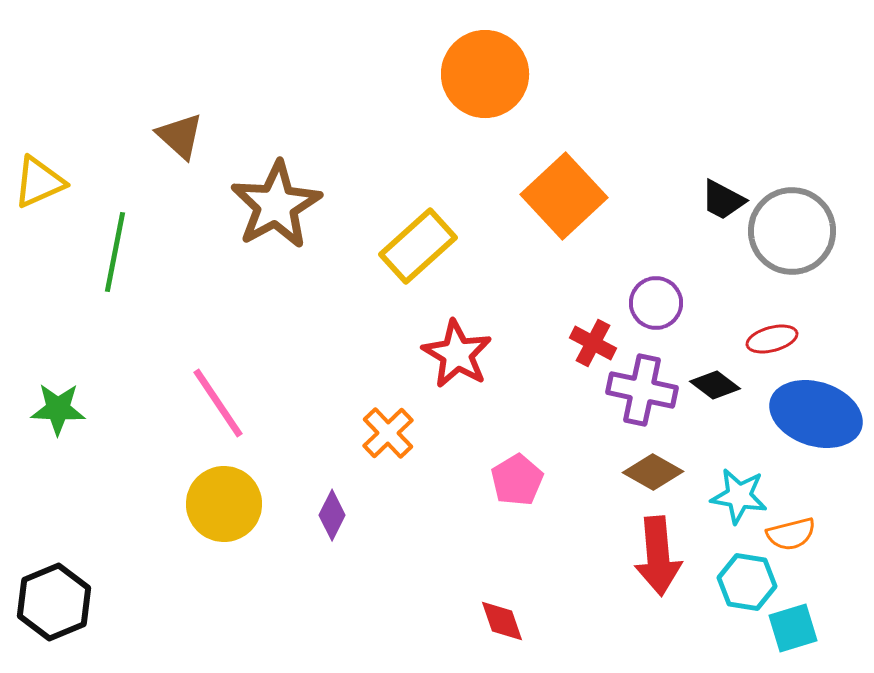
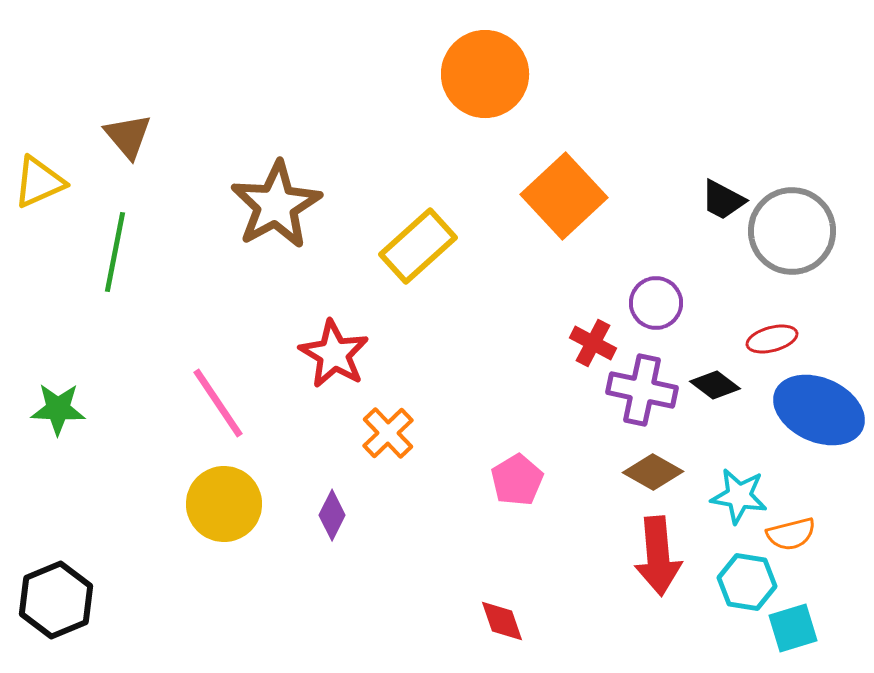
brown triangle: moved 52 px left; rotated 8 degrees clockwise
red star: moved 123 px left
blue ellipse: moved 3 px right, 4 px up; rotated 6 degrees clockwise
black hexagon: moved 2 px right, 2 px up
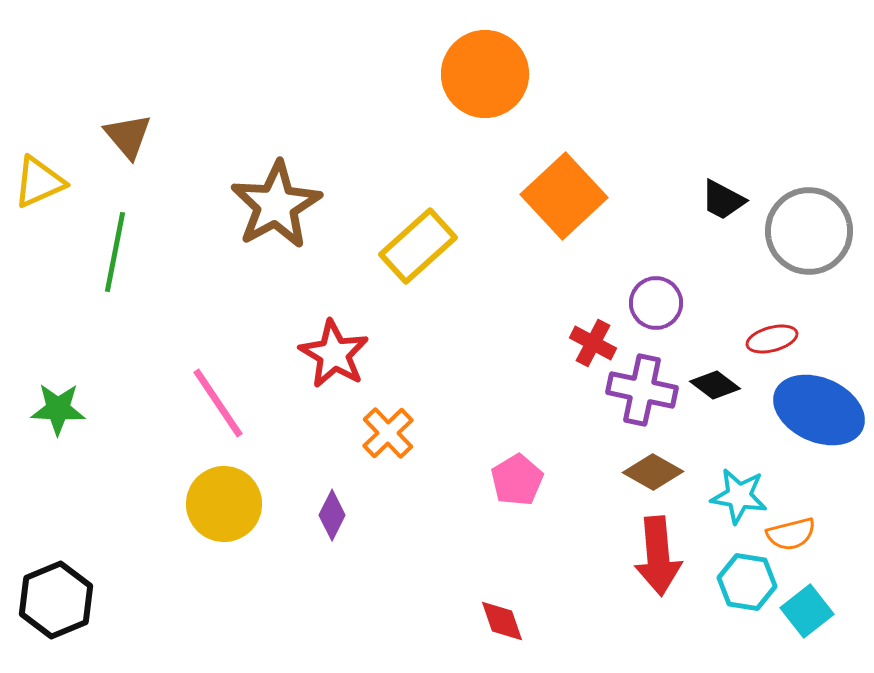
gray circle: moved 17 px right
cyan square: moved 14 px right, 17 px up; rotated 21 degrees counterclockwise
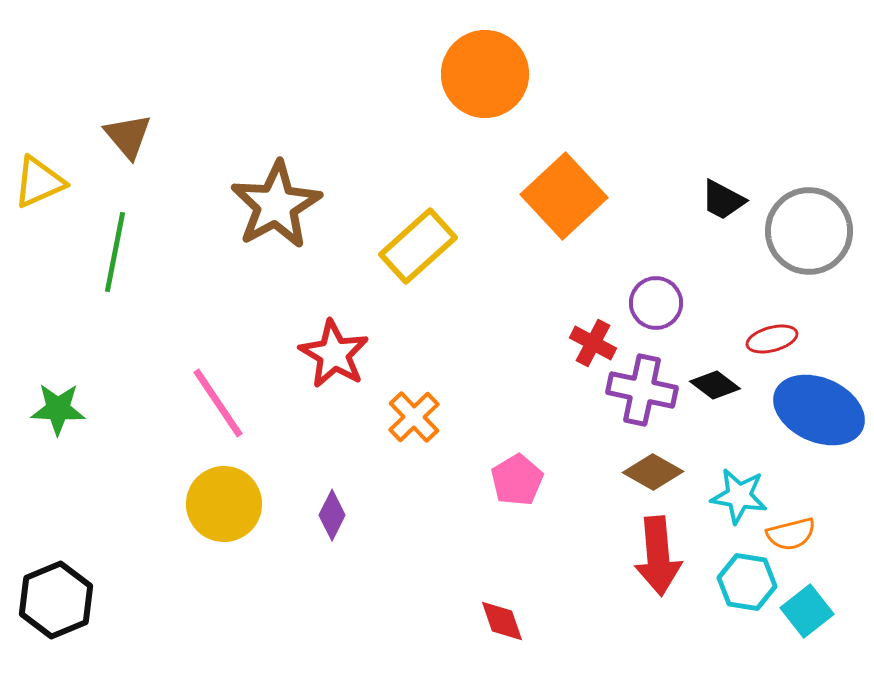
orange cross: moved 26 px right, 16 px up
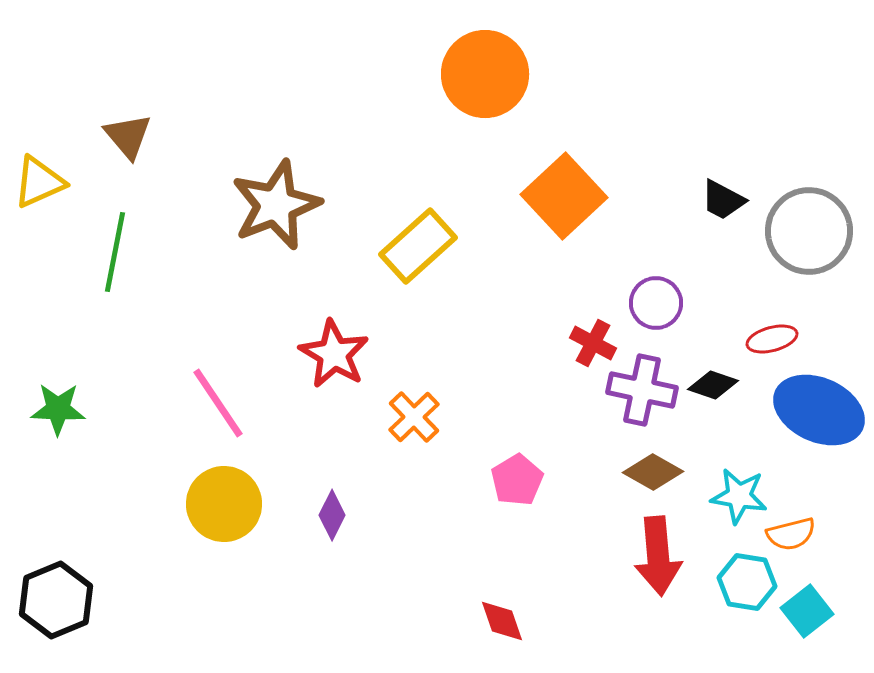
brown star: rotated 8 degrees clockwise
black diamond: moved 2 px left; rotated 18 degrees counterclockwise
